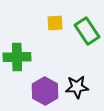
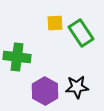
green rectangle: moved 6 px left, 2 px down
green cross: rotated 8 degrees clockwise
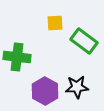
green rectangle: moved 3 px right, 8 px down; rotated 20 degrees counterclockwise
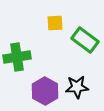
green rectangle: moved 1 px right, 1 px up
green cross: rotated 16 degrees counterclockwise
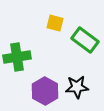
yellow square: rotated 18 degrees clockwise
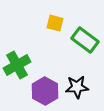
green cross: moved 8 px down; rotated 20 degrees counterclockwise
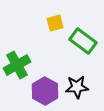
yellow square: rotated 30 degrees counterclockwise
green rectangle: moved 2 px left, 1 px down
